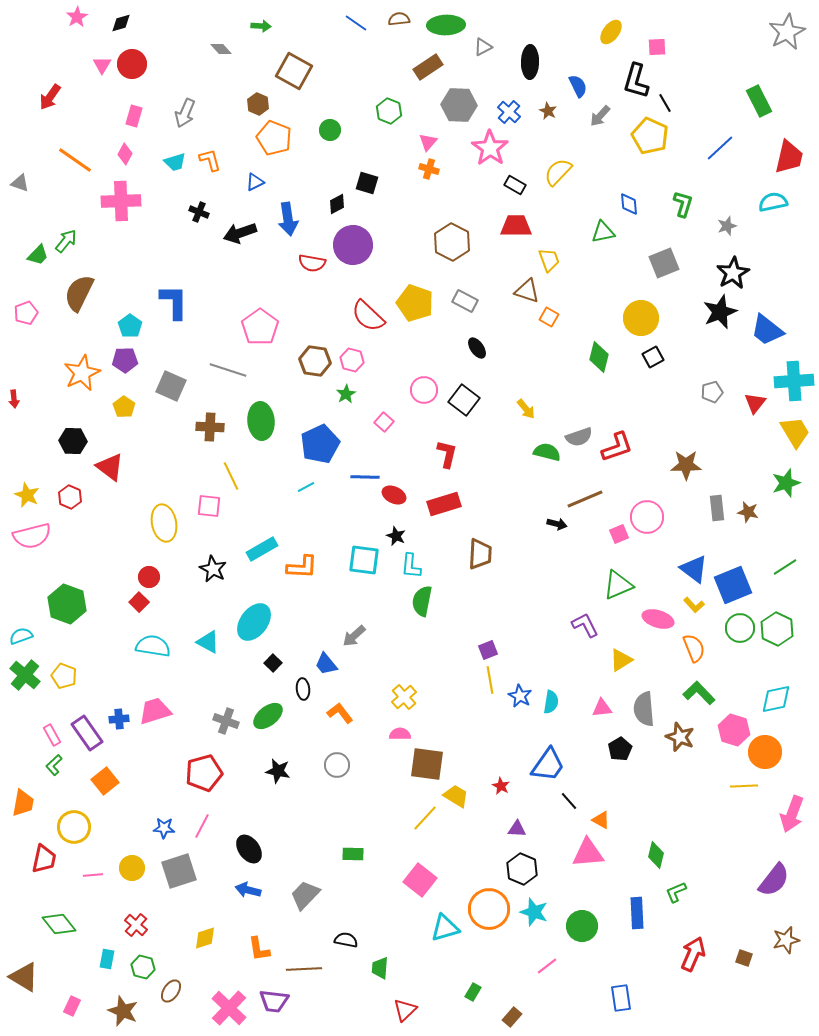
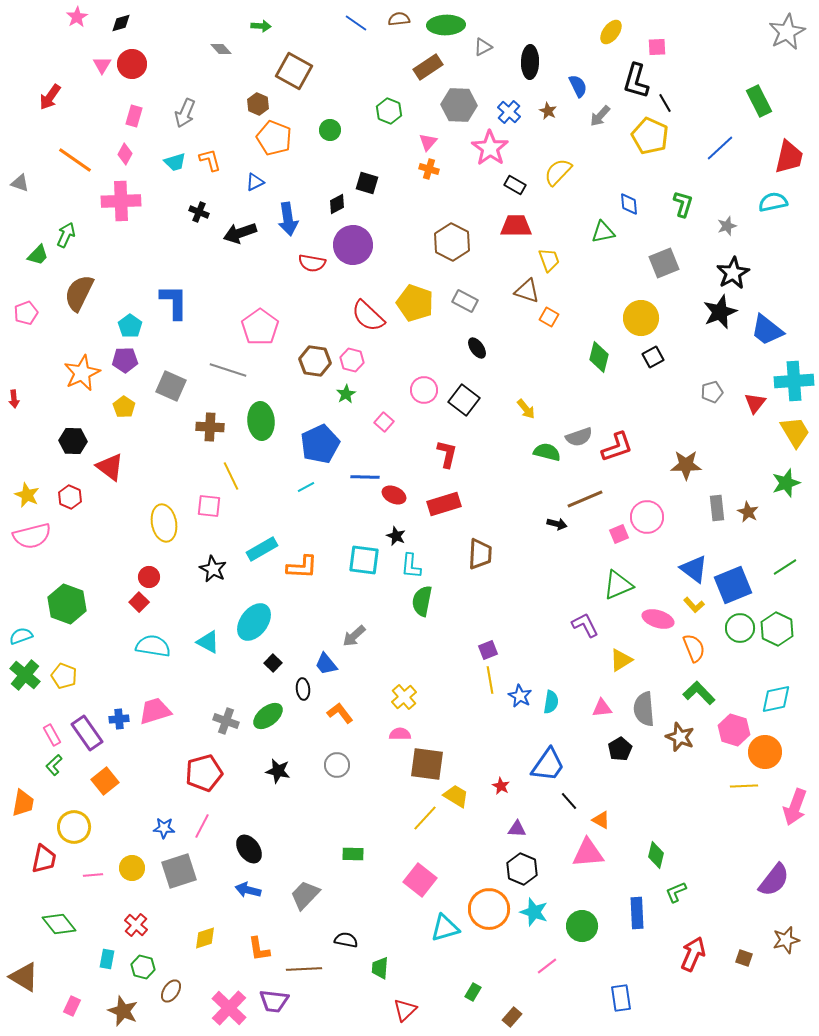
green arrow at (66, 241): moved 6 px up; rotated 15 degrees counterclockwise
brown star at (748, 512): rotated 15 degrees clockwise
pink arrow at (792, 814): moved 3 px right, 7 px up
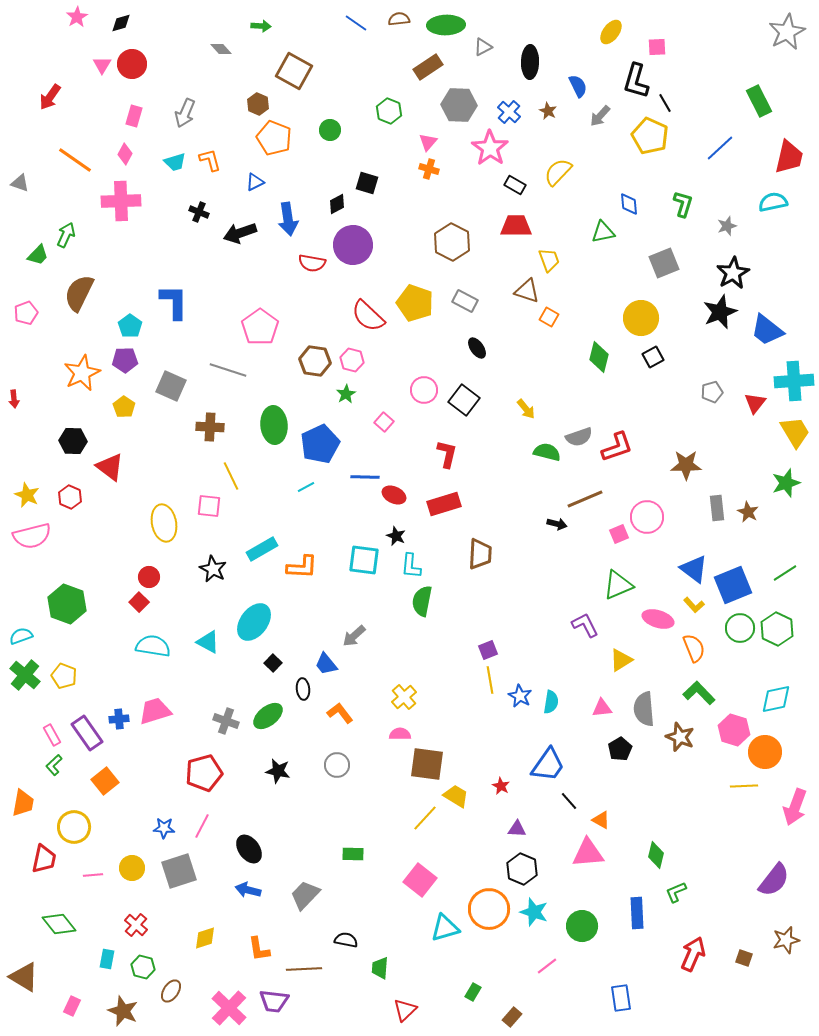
green ellipse at (261, 421): moved 13 px right, 4 px down
green line at (785, 567): moved 6 px down
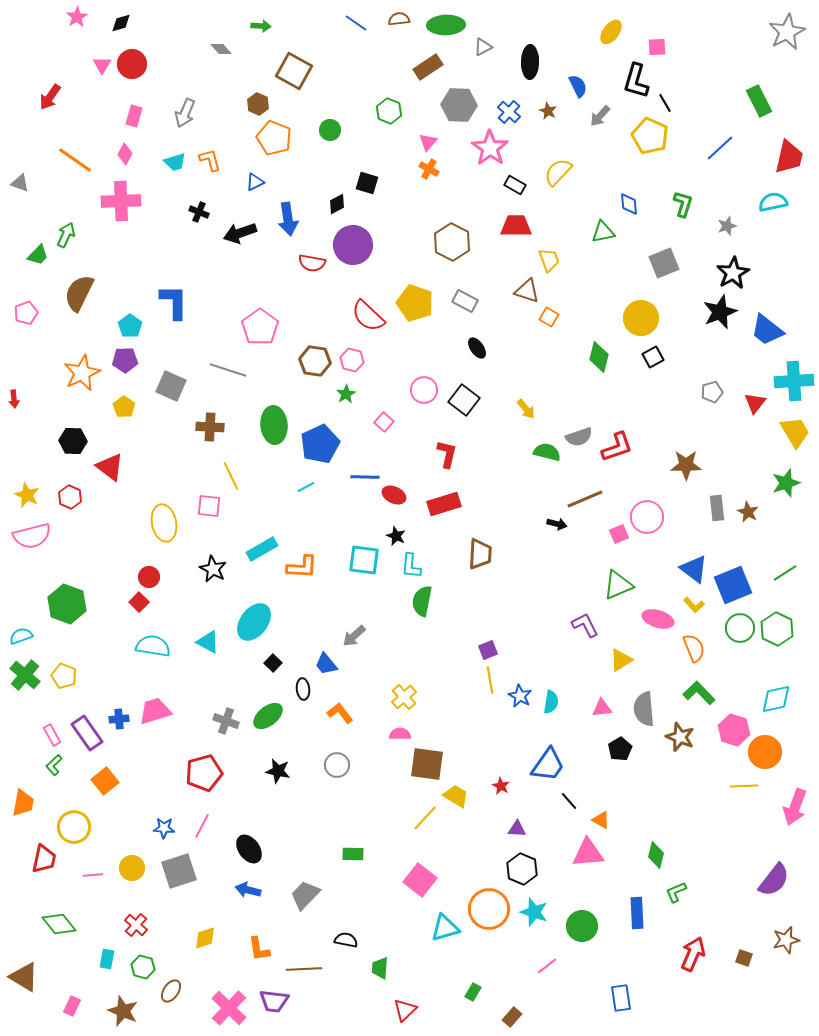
orange cross at (429, 169): rotated 12 degrees clockwise
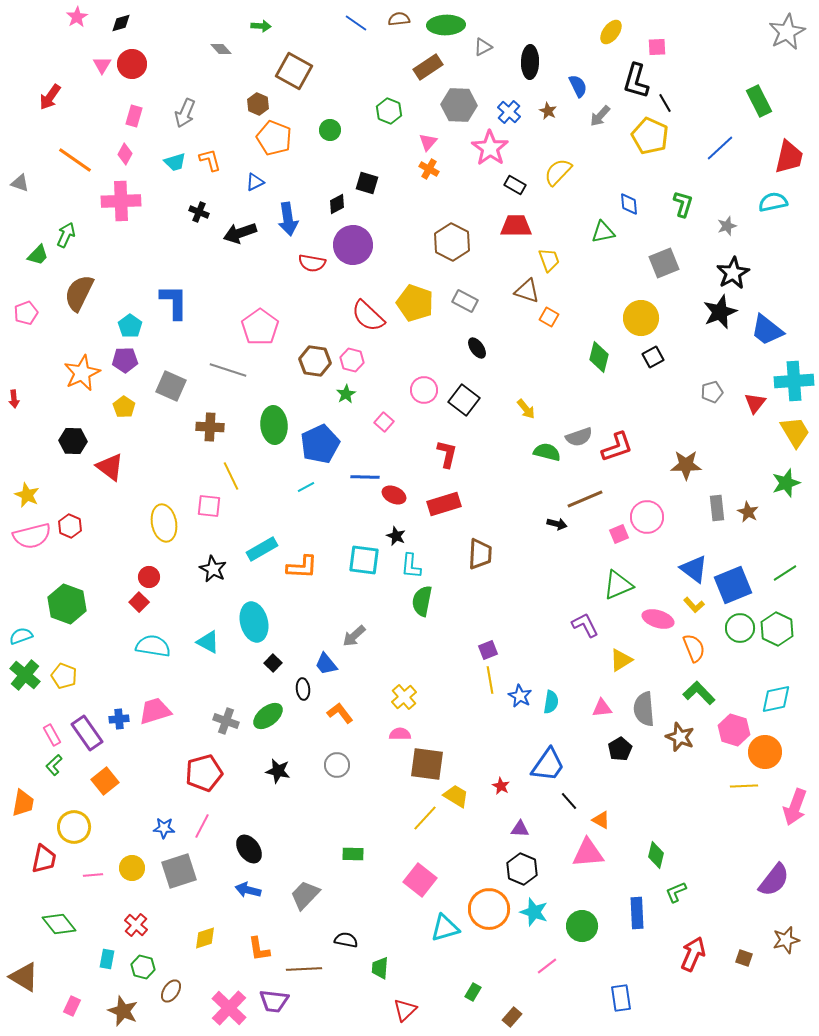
red hexagon at (70, 497): moved 29 px down
cyan ellipse at (254, 622): rotated 51 degrees counterclockwise
purple triangle at (517, 829): moved 3 px right
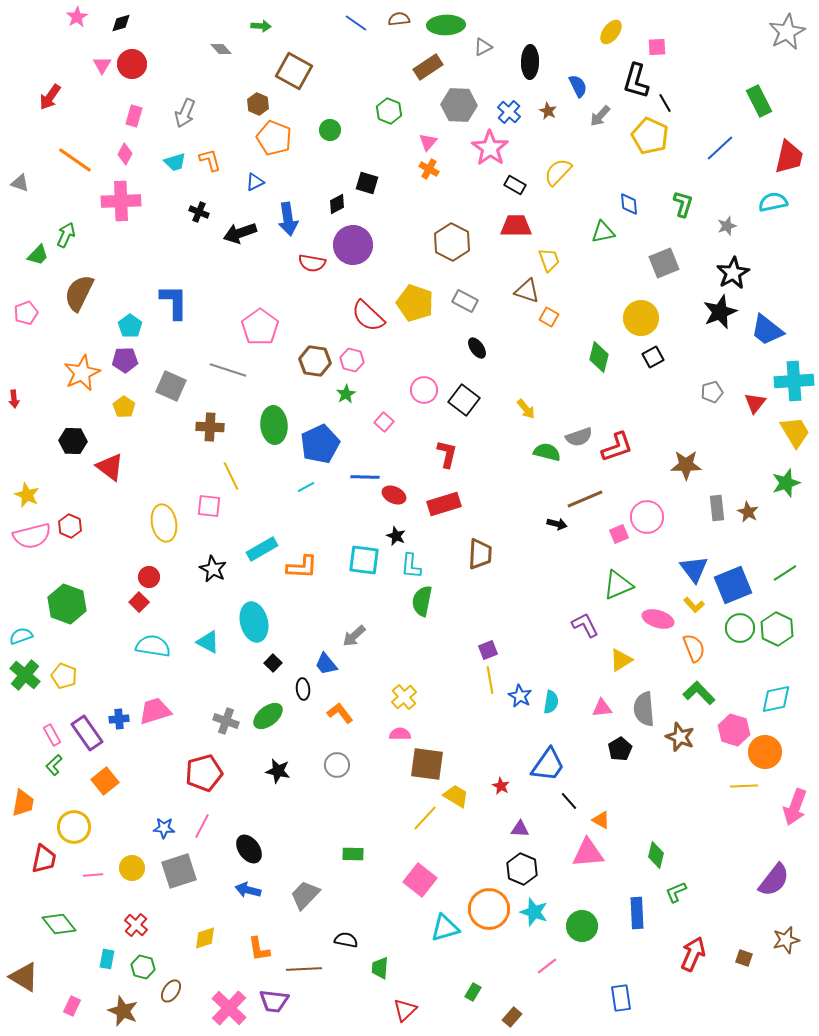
blue triangle at (694, 569): rotated 16 degrees clockwise
